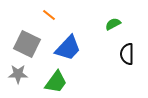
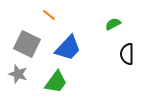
gray star: rotated 18 degrees clockwise
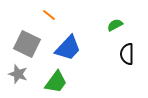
green semicircle: moved 2 px right, 1 px down
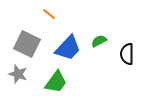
orange line: moved 1 px up
green semicircle: moved 16 px left, 16 px down
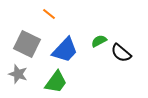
blue trapezoid: moved 3 px left, 2 px down
black semicircle: moved 6 px left, 1 px up; rotated 50 degrees counterclockwise
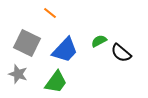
orange line: moved 1 px right, 1 px up
gray square: moved 1 px up
